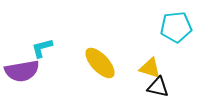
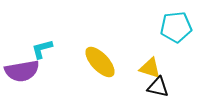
cyan L-shape: moved 1 px down
yellow ellipse: moved 1 px up
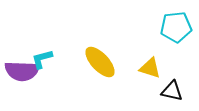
cyan L-shape: moved 10 px down
purple semicircle: rotated 12 degrees clockwise
black triangle: moved 14 px right, 4 px down
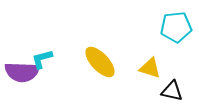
purple semicircle: moved 1 px down
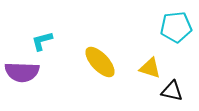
cyan L-shape: moved 18 px up
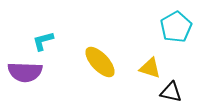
cyan pentagon: rotated 24 degrees counterclockwise
cyan L-shape: moved 1 px right
purple semicircle: moved 3 px right
black triangle: moved 1 px left, 1 px down
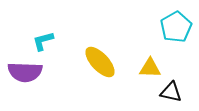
yellow triangle: rotated 15 degrees counterclockwise
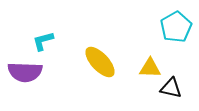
black triangle: moved 4 px up
